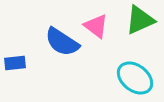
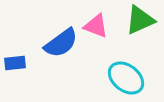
pink triangle: rotated 16 degrees counterclockwise
blue semicircle: moved 1 px left, 1 px down; rotated 69 degrees counterclockwise
cyan ellipse: moved 9 px left
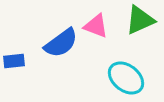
blue rectangle: moved 1 px left, 2 px up
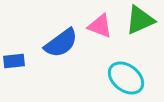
pink triangle: moved 4 px right
